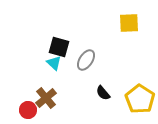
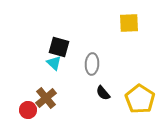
gray ellipse: moved 6 px right, 4 px down; rotated 30 degrees counterclockwise
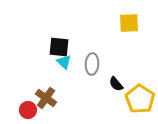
black square: rotated 10 degrees counterclockwise
cyan triangle: moved 10 px right, 1 px up
black semicircle: moved 13 px right, 9 px up
brown cross: rotated 15 degrees counterclockwise
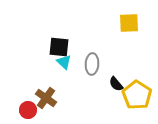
yellow pentagon: moved 3 px left, 4 px up
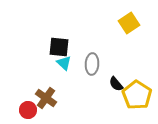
yellow square: rotated 30 degrees counterclockwise
cyan triangle: moved 1 px down
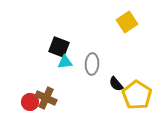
yellow square: moved 2 px left, 1 px up
black square: rotated 15 degrees clockwise
cyan triangle: moved 1 px right, 1 px up; rotated 49 degrees counterclockwise
brown cross: rotated 10 degrees counterclockwise
red circle: moved 2 px right, 8 px up
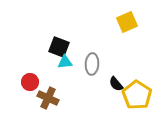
yellow square: rotated 10 degrees clockwise
brown cross: moved 2 px right
red circle: moved 20 px up
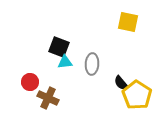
yellow square: moved 1 px right; rotated 35 degrees clockwise
black semicircle: moved 5 px right, 1 px up
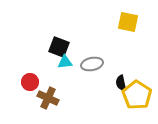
gray ellipse: rotated 75 degrees clockwise
black semicircle: rotated 28 degrees clockwise
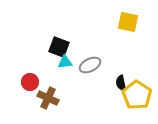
gray ellipse: moved 2 px left, 1 px down; rotated 15 degrees counterclockwise
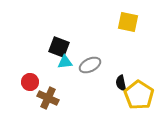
yellow pentagon: moved 2 px right
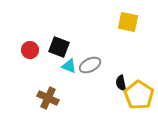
cyan triangle: moved 4 px right, 4 px down; rotated 28 degrees clockwise
red circle: moved 32 px up
